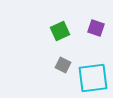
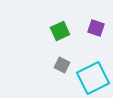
gray square: moved 1 px left
cyan square: rotated 20 degrees counterclockwise
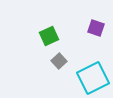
green square: moved 11 px left, 5 px down
gray square: moved 3 px left, 4 px up; rotated 21 degrees clockwise
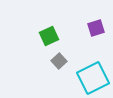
purple square: rotated 36 degrees counterclockwise
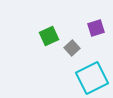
gray square: moved 13 px right, 13 px up
cyan square: moved 1 px left
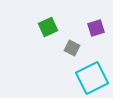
green square: moved 1 px left, 9 px up
gray square: rotated 21 degrees counterclockwise
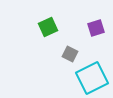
gray square: moved 2 px left, 6 px down
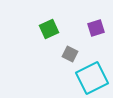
green square: moved 1 px right, 2 px down
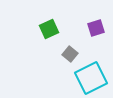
gray square: rotated 14 degrees clockwise
cyan square: moved 1 px left
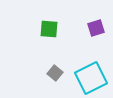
green square: rotated 30 degrees clockwise
gray square: moved 15 px left, 19 px down
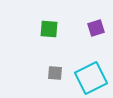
gray square: rotated 35 degrees counterclockwise
